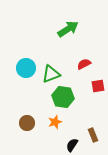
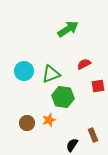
cyan circle: moved 2 px left, 3 px down
orange star: moved 6 px left, 2 px up
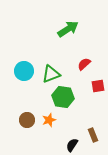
red semicircle: rotated 16 degrees counterclockwise
brown circle: moved 3 px up
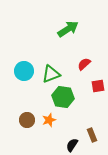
brown rectangle: moved 1 px left
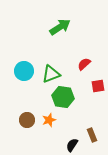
green arrow: moved 8 px left, 2 px up
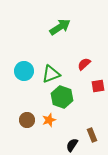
green hexagon: moved 1 px left; rotated 10 degrees clockwise
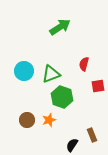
red semicircle: rotated 32 degrees counterclockwise
